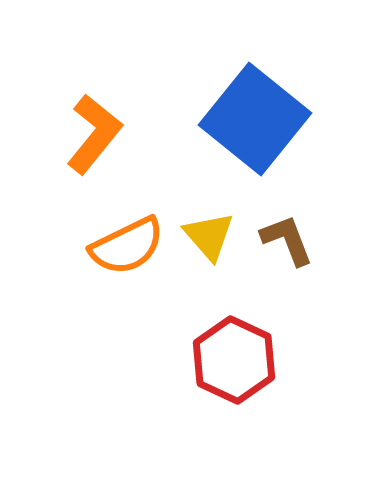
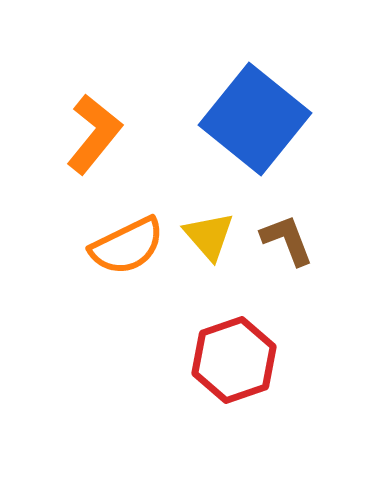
red hexagon: rotated 16 degrees clockwise
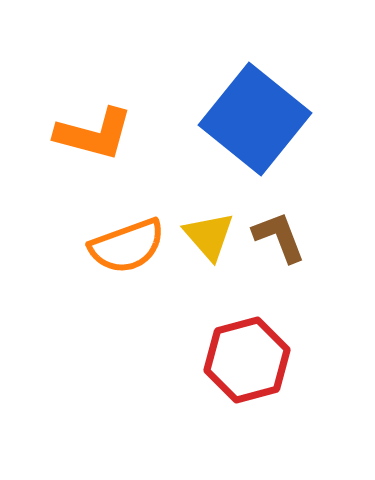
orange L-shape: rotated 66 degrees clockwise
brown L-shape: moved 8 px left, 3 px up
orange semicircle: rotated 6 degrees clockwise
red hexagon: moved 13 px right; rotated 4 degrees clockwise
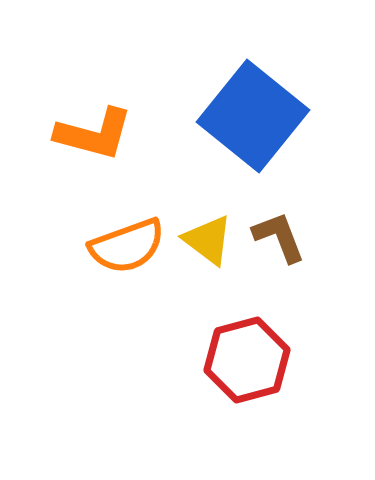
blue square: moved 2 px left, 3 px up
yellow triangle: moved 1 px left, 4 px down; rotated 12 degrees counterclockwise
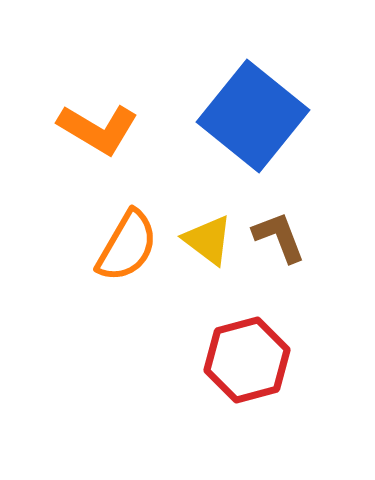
orange L-shape: moved 4 px right, 5 px up; rotated 16 degrees clockwise
orange semicircle: rotated 40 degrees counterclockwise
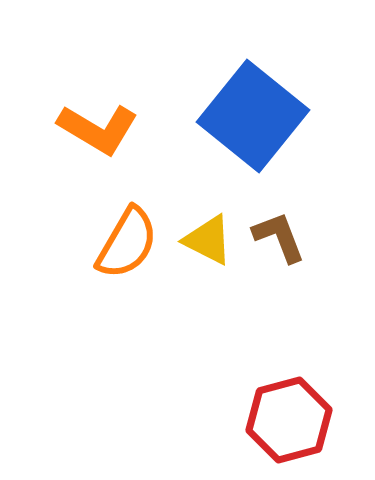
yellow triangle: rotated 10 degrees counterclockwise
orange semicircle: moved 3 px up
red hexagon: moved 42 px right, 60 px down
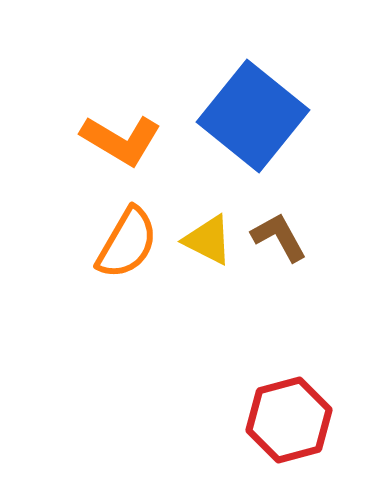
orange L-shape: moved 23 px right, 11 px down
brown L-shape: rotated 8 degrees counterclockwise
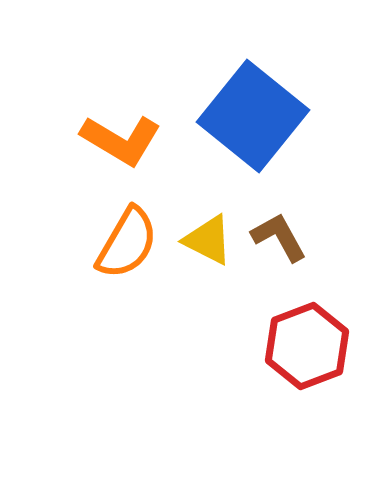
red hexagon: moved 18 px right, 74 px up; rotated 6 degrees counterclockwise
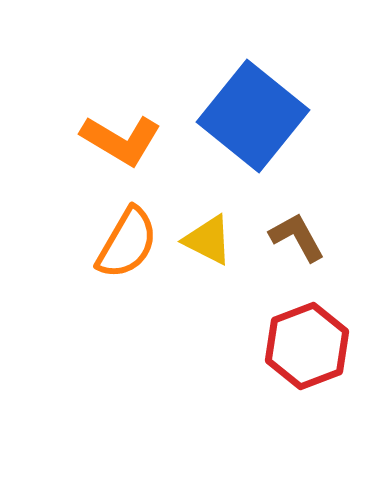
brown L-shape: moved 18 px right
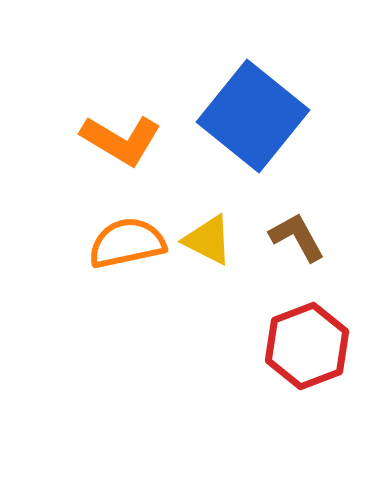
orange semicircle: rotated 132 degrees counterclockwise
